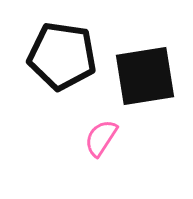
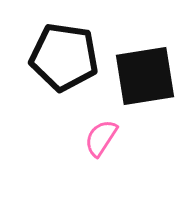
black pentagon: moved 2 px right, 1 px down
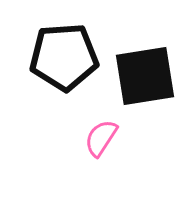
black pentagon: rotated 12 degrees counterclockwise
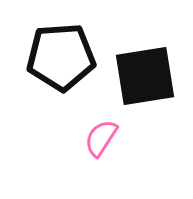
black pentagon: moved 3 px left
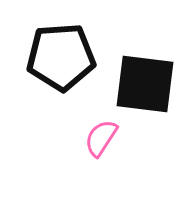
black square: moved 8 px down; rotated 16 degrees clockwise
